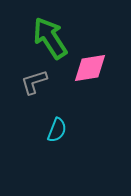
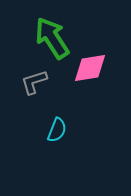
green arrow: moved 2 px right
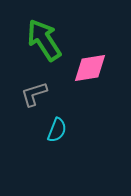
green arrow: moved 8 px left, 2 px down
gray L-shape: moved 12 px down
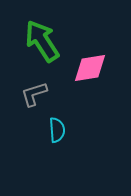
green arrow: moved 2 px left, 1 px down
cyan semicircle: rotated 25 degrees counterclockwise
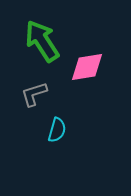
pink diamond: moved 3 px left, 1 px up
cyan semicircle: rotated 20 degrees clockwise
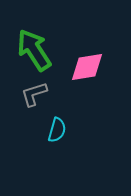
green arrow: moved 8 px left, 9 px down
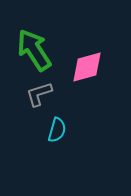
pink diamond: rotated 6 degrees counterclockwise
gray L-shape: moved 5 px right
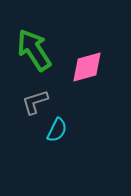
gray L-shape: moved 4 px left, 8 px down
cyan semicircle: rotated 10 degrees clockwise
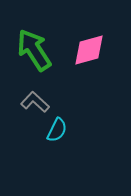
pink diamond: moved 2 px right, 17 px up
gray L-shape: rotated 60 degrees clockwise
